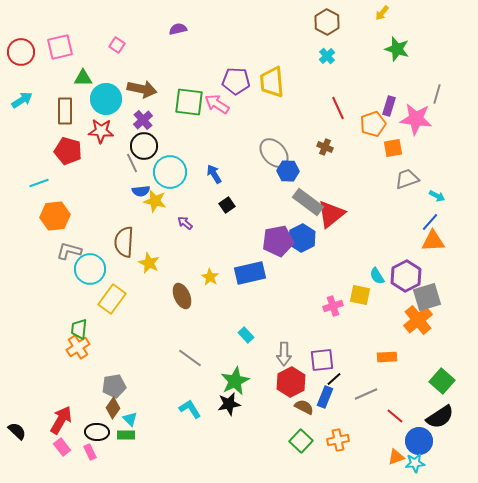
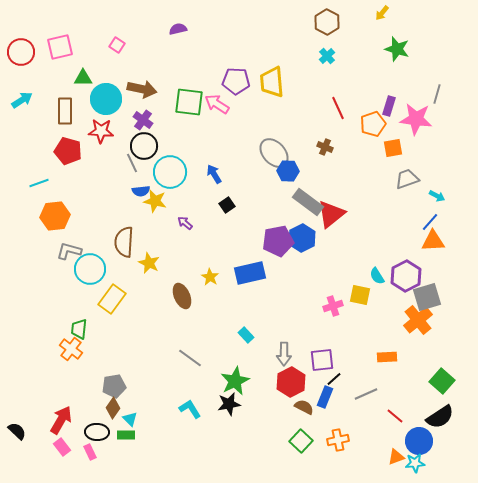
purple cross at (143, 120): rotated 12 degrees counterclockwise
orange cross at (78, 347): moved 7 px left, 2 px down; rotated 20 degrees counterclockwise
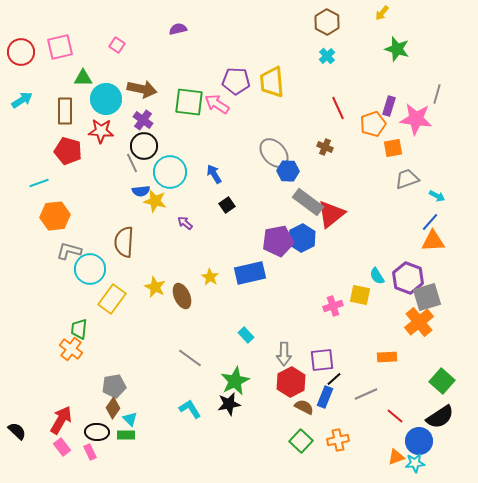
yellow star at (149, 263): moved 6 px right, 24 px down
purple hexagon at (406, 276): moved 2 px right, 2 px down; rotated 12 degrees counterclockwise
orange cross at (418, 320): moved 1 px right, 2 px down
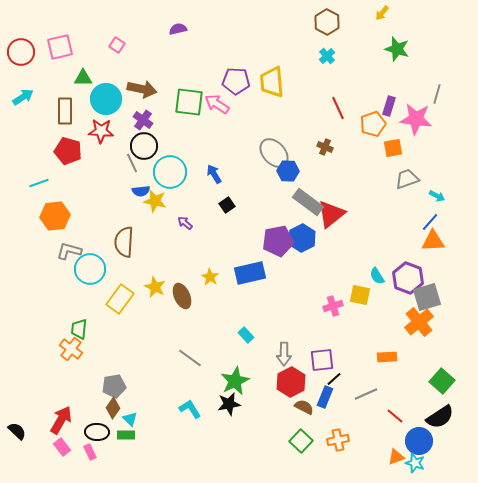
cyan arrow at (22, 100): moved 1 px right, 3 px up
yellow rectangle at (112, 299): moved 8 px right
cyan star at (415, 463): rotated 24 degrees clockwise
